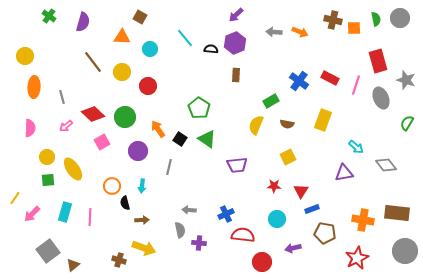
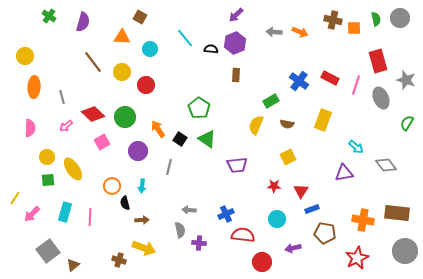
red circle at (148, 86): moved 2 px left, 1 px up
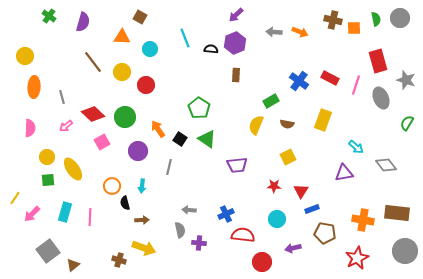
cyan line at (185, 38): rotated 18 degrees clockwise
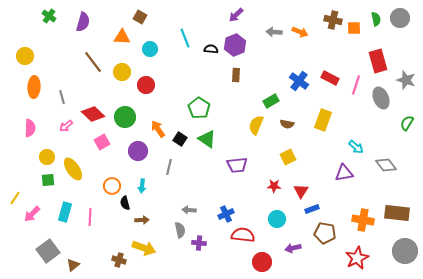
purple hexagon at (235, 43): moved 2 px down
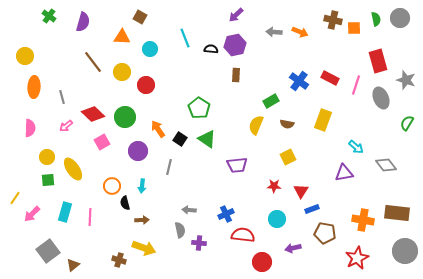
purple hexagon at (235, 45): rotated 10 degrees clockwise
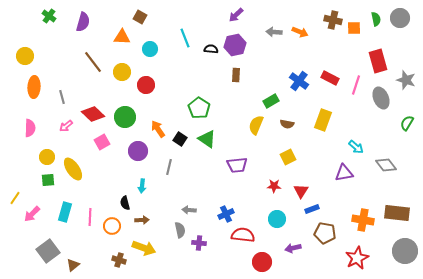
orange circle at (112, 186): moved 40 px down
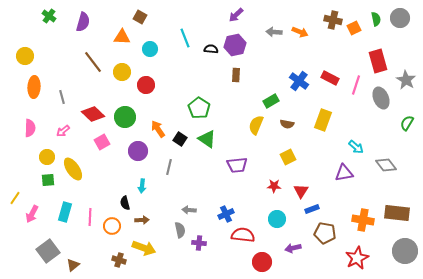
orange square at (354, 28): rotated 24 degrees counterclockwise
gray star at (406, 80): rotated 12 degrees clockwise
pink arrow at (66, 126): moved 3 px left, 5 px down
pink arrow at (32, 214): rotated 18 degrees counterclockwise
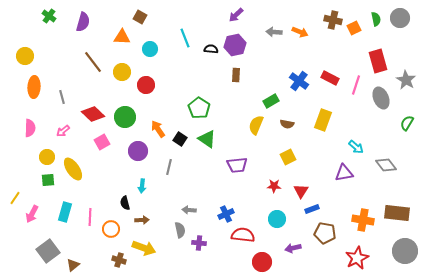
orange circle at (112, 226): moved 1 px left, 3 px down
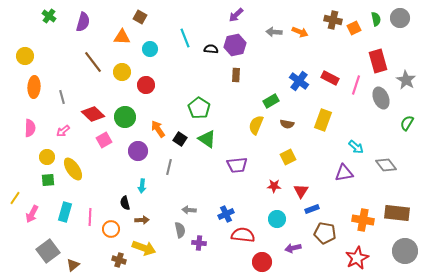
pink square at (102, 142): moved 2 px right, 2 px up
